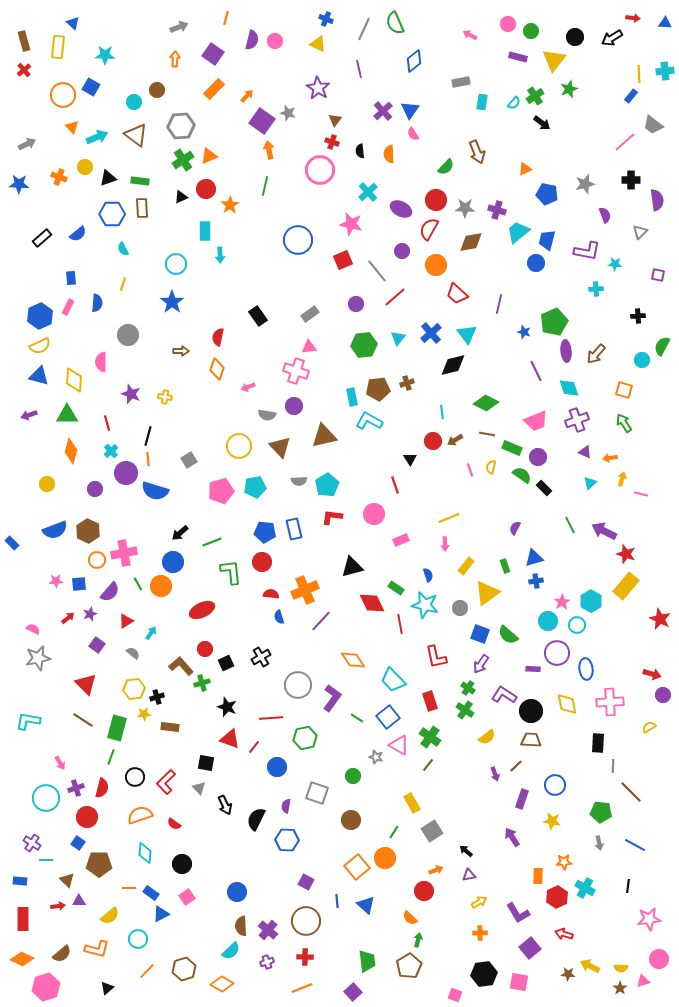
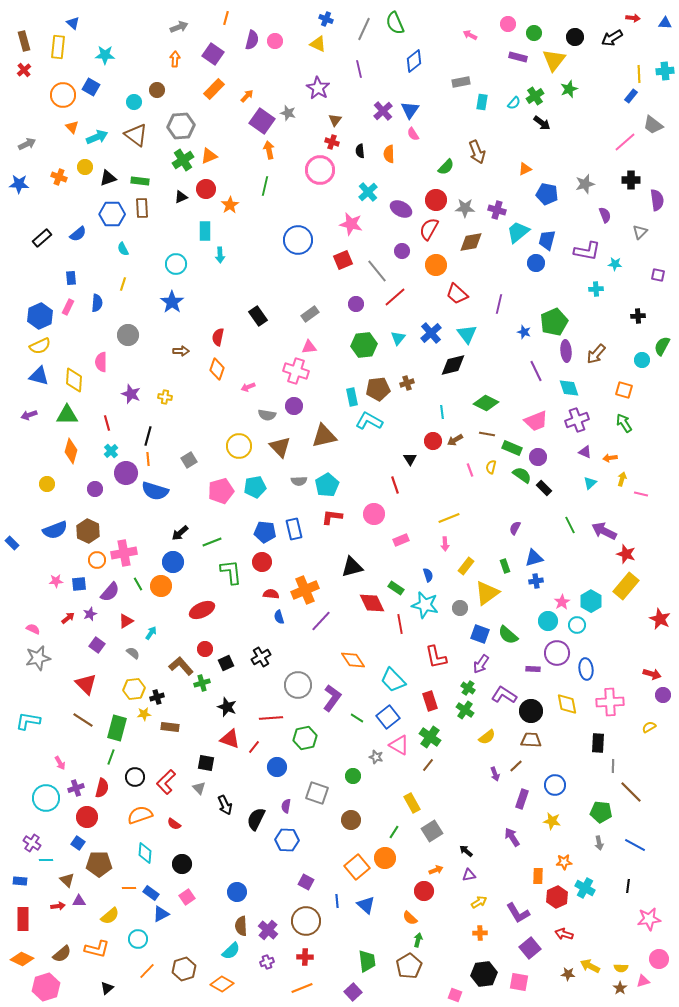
green circle at (531, 31): moved 3 px right, 2 px down
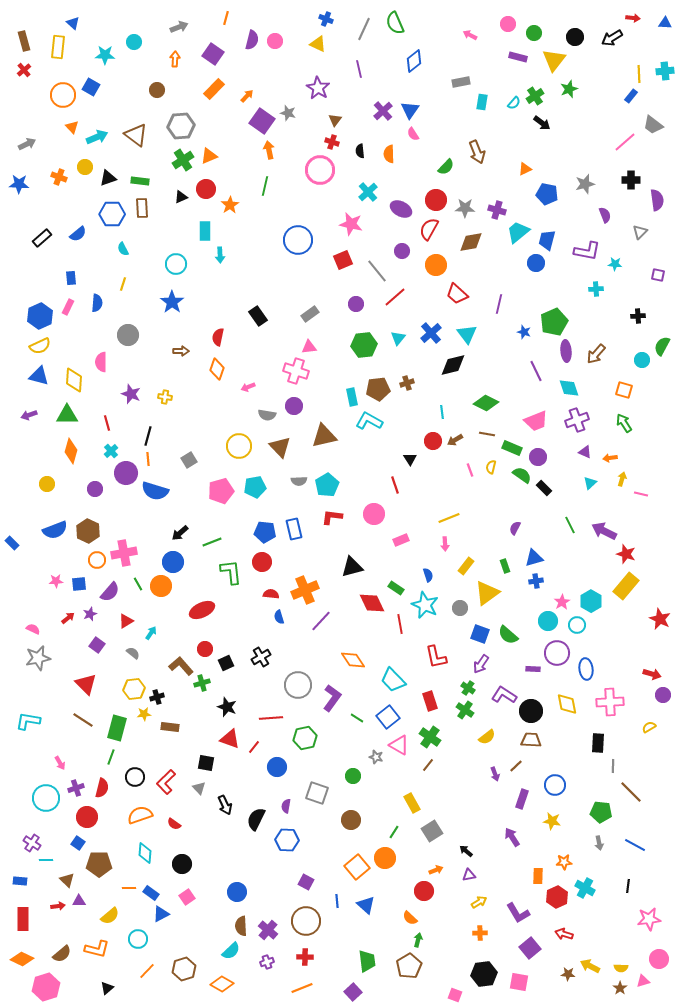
cyan circle at (134, 102): moved 60 px up
cyan star at (425, 605): rotated 12 degrees clockwise
